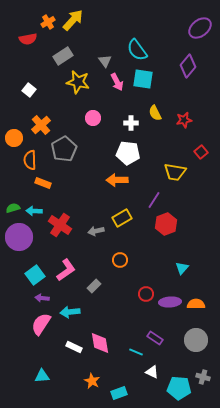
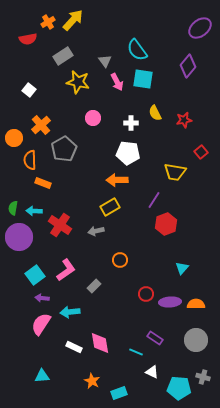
green semicircle at (13, 208): rotated 64 degrees counterclockwise
yellow rectangle at (122, 218): moved 12 px left, 11 px up
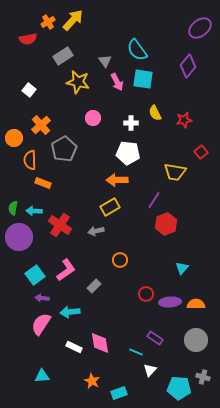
white triangle at (152, 372): moved 2 px left, 2 px up; rotated 48 degrees clockwise
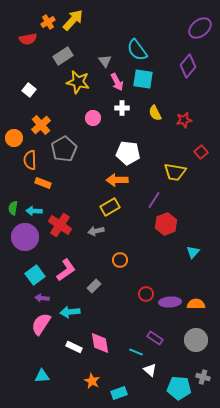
white cross at (131, 123): moved 9 px left, 15 px up
purple circle at (19, 237): moved 6 px right
cyan triangle at (182, 268): moved 11 px right, 16 px up
white triangle at (150, 370): rotated 32 degrees counterclockwise
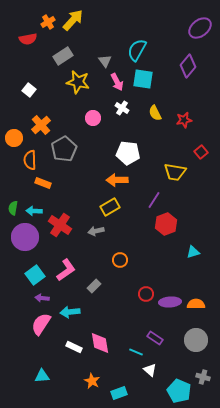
cyan semicircle at (137, 50): rotated 65 degrees clockwise
white cross at (122, 108): rotated 32 degrees clockwise
cyan triangle at (193, 252): rotated 32 degrees clockwise
cyan pentagon at (179, 388): moved 3 px down; rotated 20 degrees clockwise
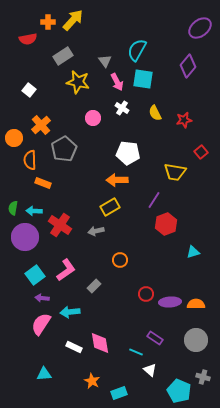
orange cross at (48, 22): rotated 32 degrees clockwise
cyan triangle at (42, 376): moved 2 px right, 2 px up
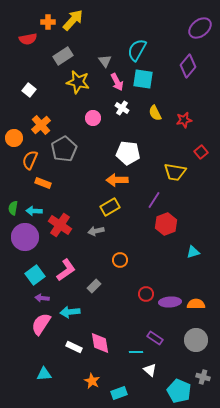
orange semicircle at (30, 160): rotated 24 degrees clockwise
cyan line at (136, 352): rotated 24 degrees counterclockwise
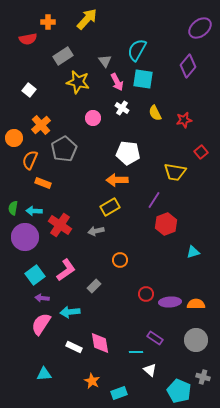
yellow arrow at (73, 20): moved 14 px right, 1 px up
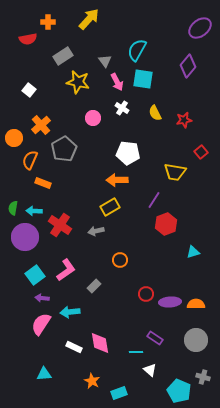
yellow arrow at (87, 19): moved 2 px right
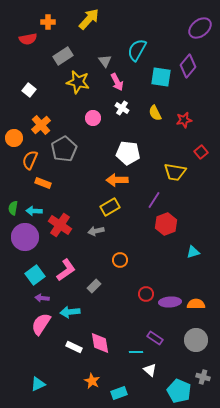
cyan square at (143, 79): moved 18 px right, 2 px up
cyan triangle at (44, 374): moved 6 px left, 10 px down; rotated 21 degrees counterclockwise
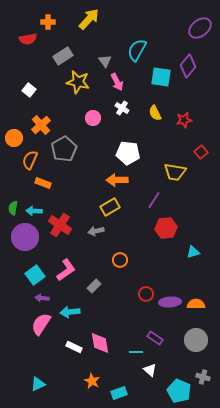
red hexagon at (166, 224): moved 4 px down; rotated 15 degrees clockwise
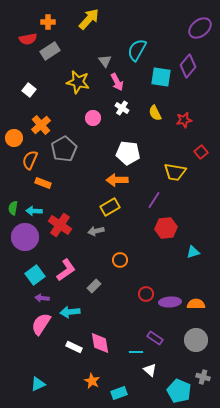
gray rectangle at (63, 56): moved 13 px left, 5 px up
